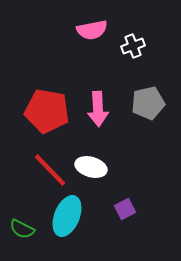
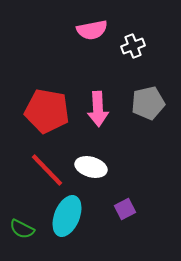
red line: moved 3 px left
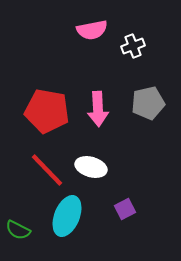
green semicircle: moved 4 px left, 1 px down
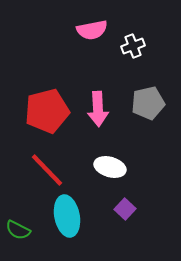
red pentagon: rotated 24 degrees counterclockwise
white ellipse: moved 19 px right
purple square: rotated 20 degrees counterclockwise
cyan ellipse: rotated 33 degrees counterclockwise
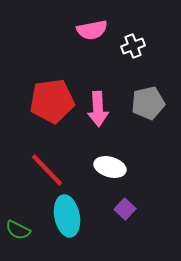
red pentagon: moved 5 px right, 10 px up; rotated 6 degrees clockwise
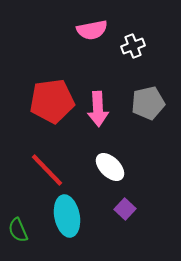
white ellipse: rotated 28 degrees clockwise
green semicircle: rotated 40 degrees clockwise
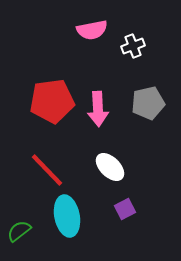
purple square: rotated 20 degrees clockwise
green semicircle: moved 1 px right, 1 px down; rotated 75 degrees clockwise
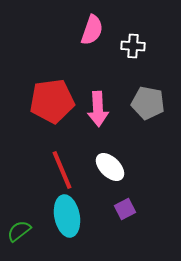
pink semicircle: rotated 60 degrees counterclockwise
white cross: rotated 25 degrees clockwise
gray pentagon: rotated 24 degrees clockwise
red line: moved 15 px right; rotated 21 degrees clockwise
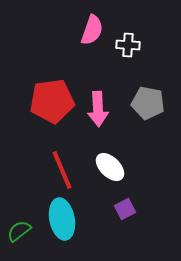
white cross: moved 5 px left, 1 px up
cyan ellipse: moved 5 px left, 3 px down
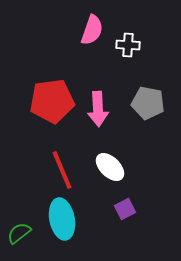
green semicircle: moved 2 px down
